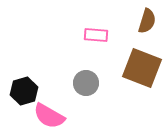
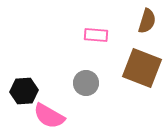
black hexagon: rotated 12 degrees clockwise
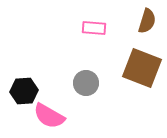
pink rectangle: moved 2 px left, 7 px up
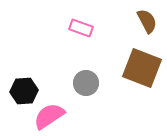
brown semicircle: rotated 45 degrees counterclockwise
pink rectangle: moved 13 px left; rotated 15 degrees clockwise
pink semicircle: rotated 116 degrees clockwise
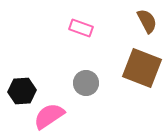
black hexagon: moved 2 px left
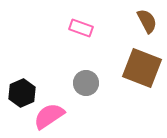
black hexagon: moved 2 px down; rotated 20 degrees counterclockwise
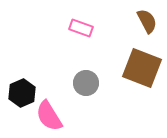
pink semicircle: rotated 88 degrees counterclockwise
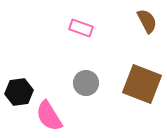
brown square: moved 16 px down
black hexagon: moved 3 px left, 1 px up; rotated 16 degrees clockwise
